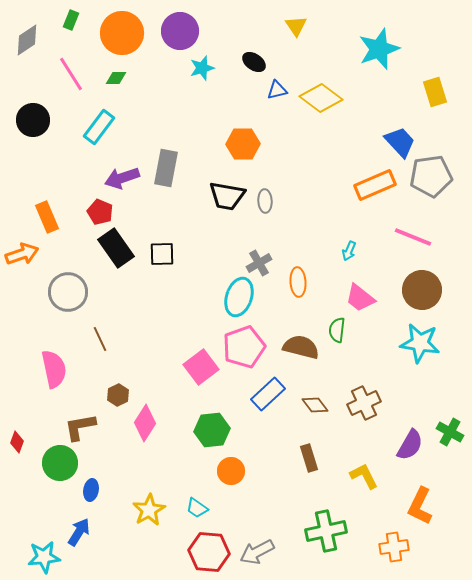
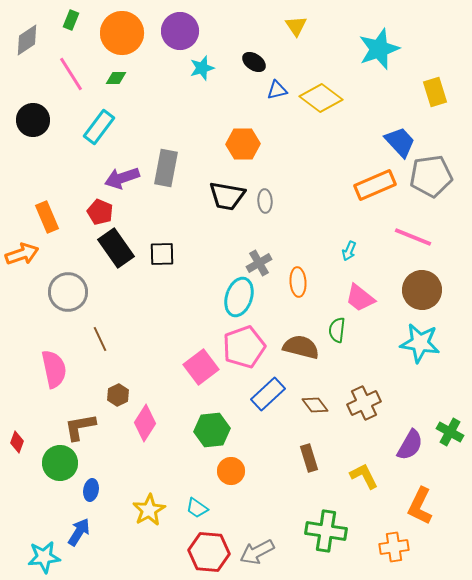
green cross at (326, 531): rotated 21 degrees clockwise
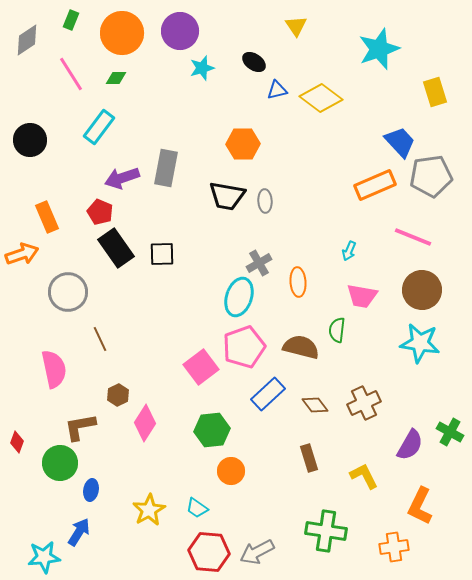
black circle at (33, 120): moved 3 px left, 20 px down
pink trapezoid at (360, 298): moved 2 px right, 2 px up; rotated 28 degrees counterclockwise
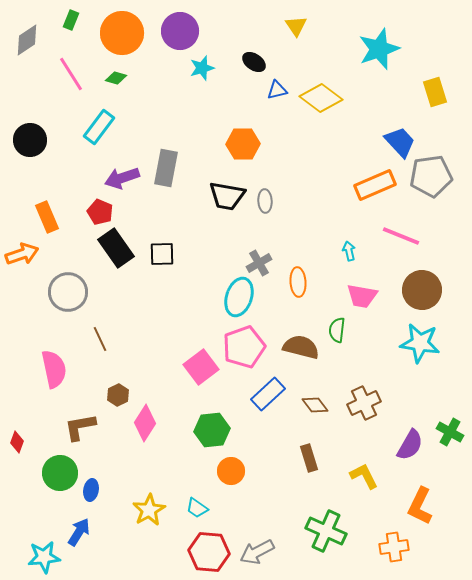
green diamond at (116, 78): rotated 15 degrees clockwise
pink line at (413, 237): moved 12 px left, 1 px up
cyan arrow at (349, 251): rotated 144 degrees clockwise
green circle at (60, 463): moved 10 px down
green cross at (326, 531): rotated 15 degrees clockwise
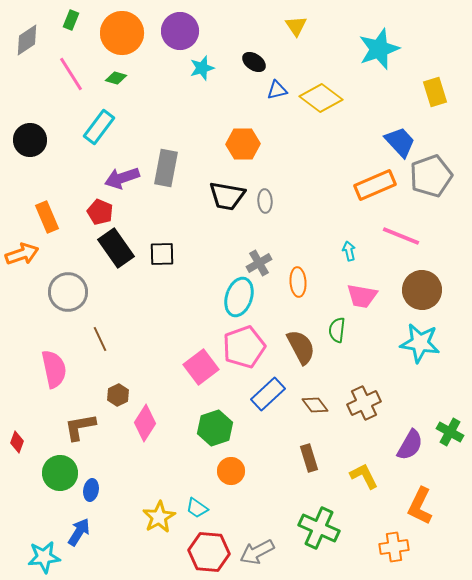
gray pentagon at (431, 176): rotated 12 degrees counterclockwise
brown semicircle at (301, 347): rotated 48 degrees clockwise
green hexagon at (212, 430): moved 3 px right, 2 px up; rotated 12 degrees counterclockwise
yellow star at (149, 510): moved 10 px right, 7 px down
green cross at (326, 531): moved 7 px left, 3 px up
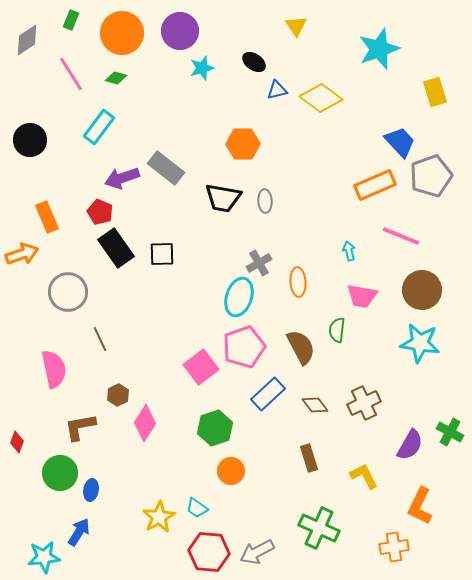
gray rectangle at (166, 168): rotated 63 degrees counterclockwise
black trapezoid at (227, 196): moved 4 px left, 2 px down
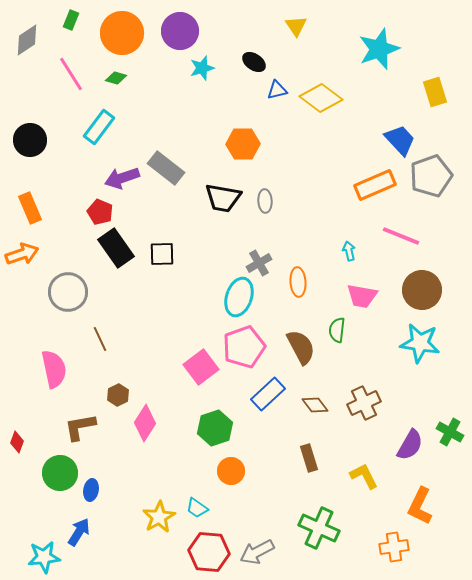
blue trapezoid at (400, 142): moved 2 px up
orange rectangle at (47, 217): moved 17 px left, 9 px up
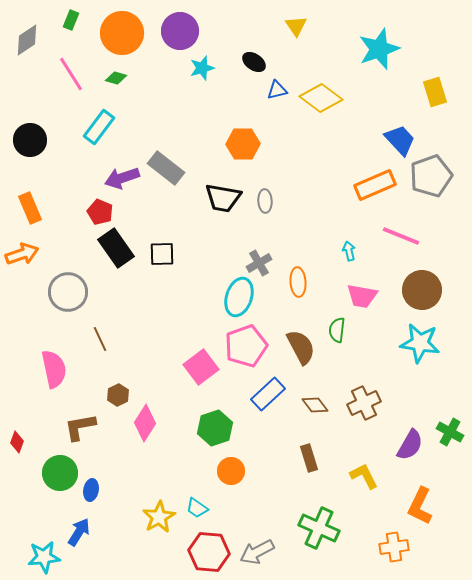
pink pentagon at (244, 347): moved 2 px right, 1 px up
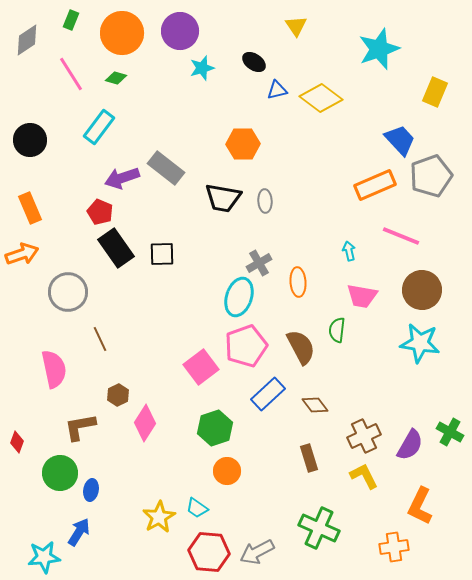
yellow rectangle at (435, 92): rotated 40 degrees clockwise
brown cross at (364, 403): moved 33 px down
orange circle at (231, 471): moved 4 px left
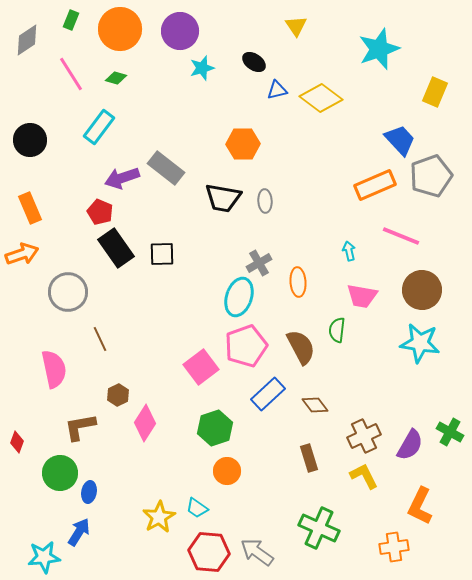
orange circle at (122, 33): moved 2 px left, 4 px up
blue ellipse at (91, 490): moved 2 px left, 2 px down
gray arrow at (257, 552): rotated 64 degrees clockwise
